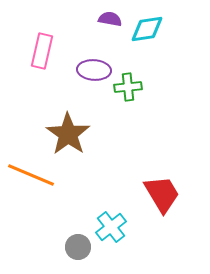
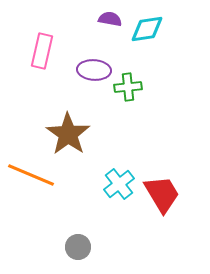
cyan cross: moved 8 px right, 43 px up
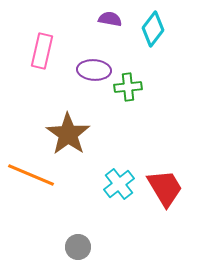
cyan diamond: moved 6 px right; rotated 44 degrees counterclockwise
red trapezoid: moved 3 px right, 6 px up
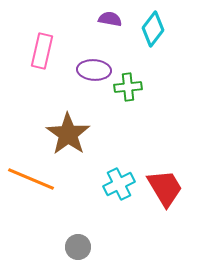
orange line: moved 4 px down
cyan cross: rotated 12 degrees clockwise
